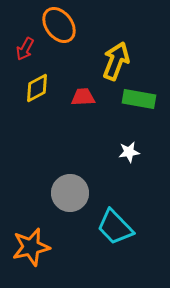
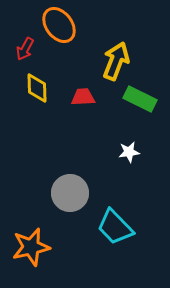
yellow diamond: rotated 64 degrees counterclockwise
green rectangle: moved 1 px right; rotated 16 degrees clockwise
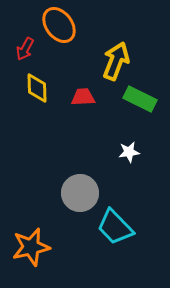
gray circle: moved 10 px right
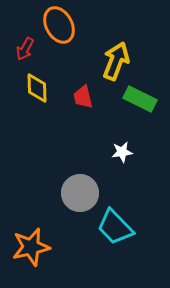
orange ellipse: rotated 9 degrees clockwise
red trapezoid: rotated 100 degrees counterclockwise
white star: moved 7 px left
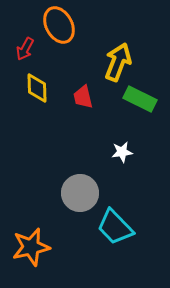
yellow arrow: moved 2 px right, 1 px down
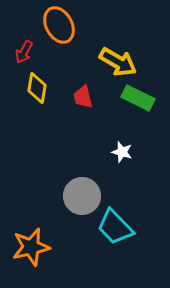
red arrow: moved 1 px left, 3 px down
yellow arrow: rotated 99 degrees clockwise
yellow diamond: rotated 12 degrees clockwise
green rectangle: moved 2 px left, 1 px up
white star: rotated 25 degrees clockwise
gray circle: moved 2 px right, 3 px down
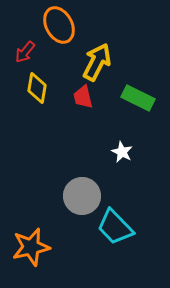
red arrow: moved 1 px right; rotated 10 degrees clockwise
yellow arrow: moved 21 px left; rotated 93 degrees counterclockwise
white star: rotated 10 degrees clockwise
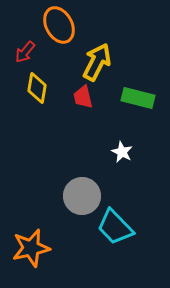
green rectangle: rotated 12 degrees counterclockwise
orange star: moved 1 px down
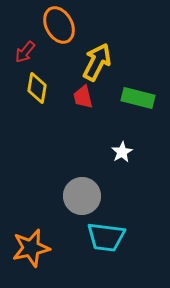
white star: rotated 15 degrees clockwise
cyan trapezoid: moved 9 px left, 10 px down; rotated 39 degrees counterclockwise
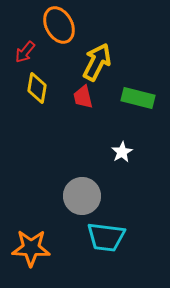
orange star: rotated 15 degrees clockwise
